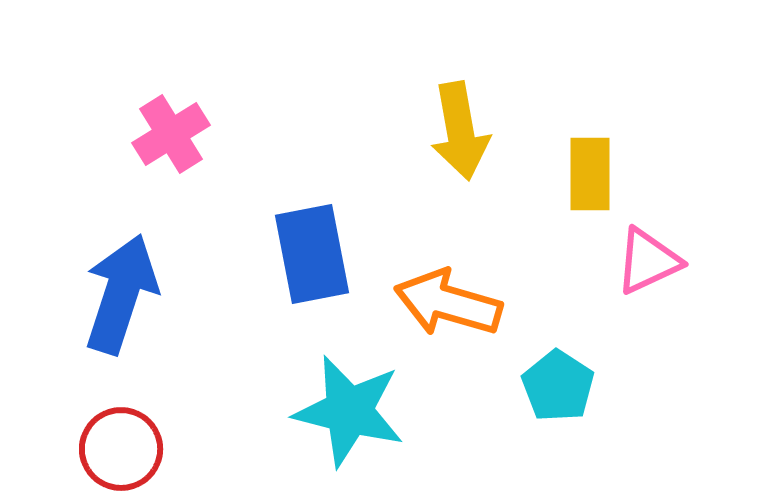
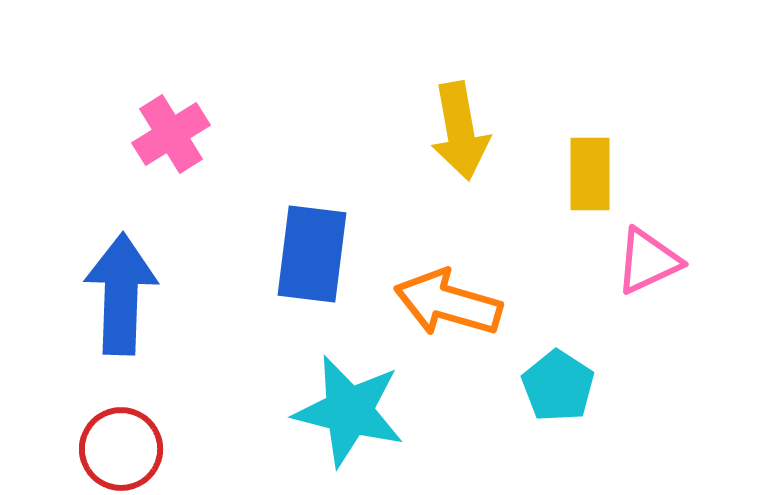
blue rectangle: rotated 18 degrees clockwise
blue arrow: rotated 16 degrees counterclockwise
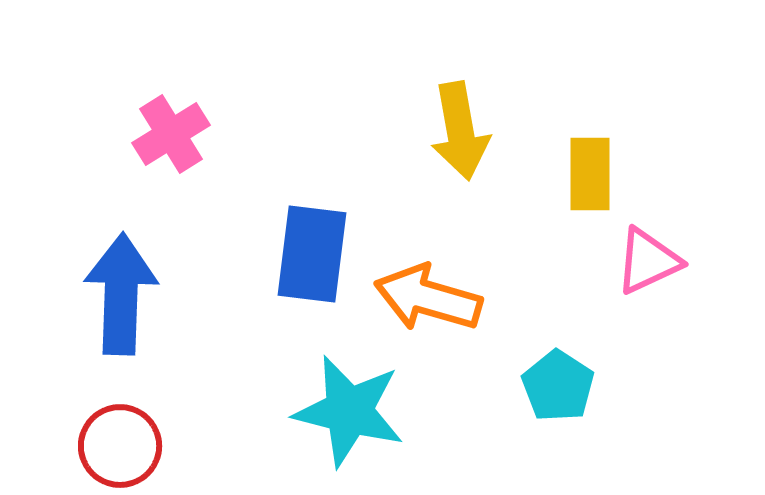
orange arrow: moved 20 px left, 5 px up
red circle: moved 1 px left, 3 px up
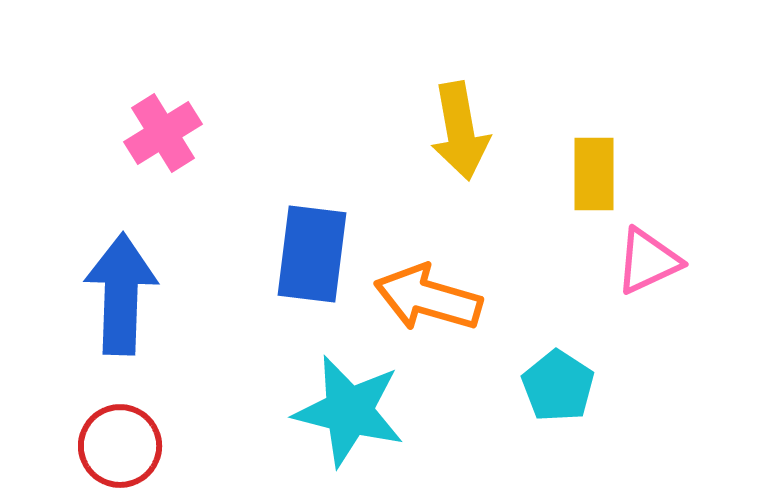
pink cross: moved 8 px left, 1 px up
yellow rectangle: moved 4 px right
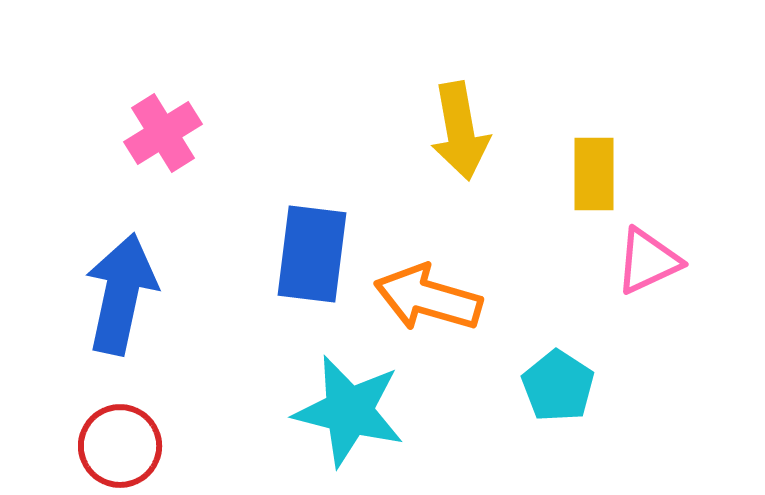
blue arrow: rotated 10 degrees clockwise
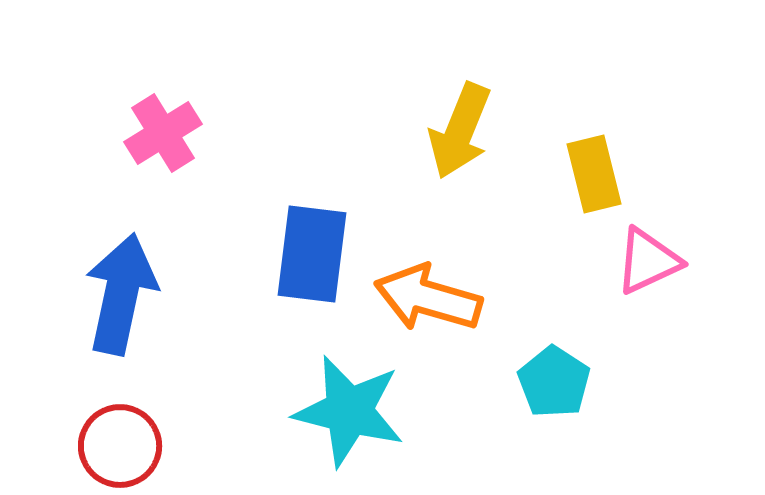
yellow arrow: rotated 32 degrees clockwise
yellow rectangle: rotated 14 degrees counterclockwise
cyan pentagon: moved 4 px left, 4 px up
